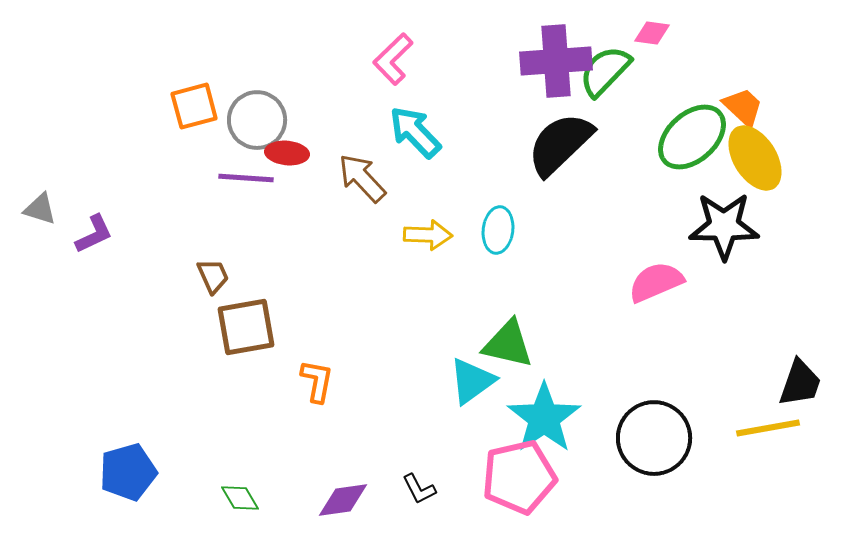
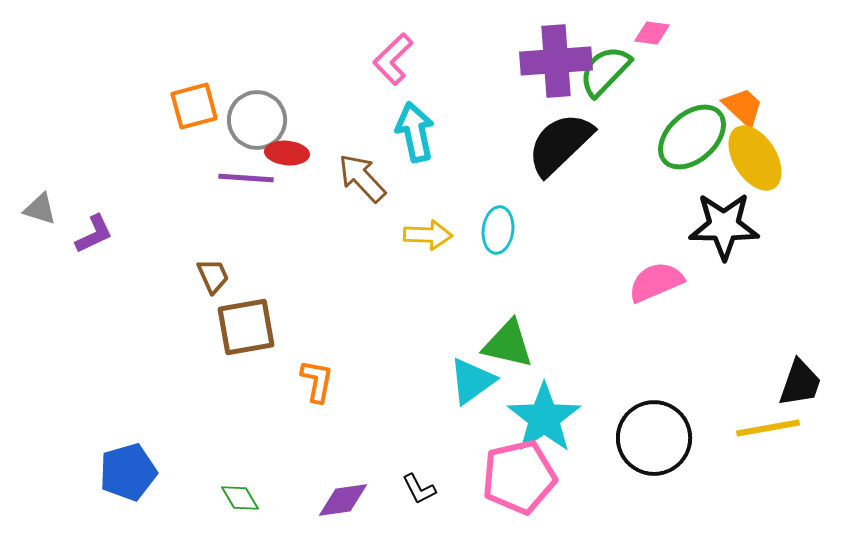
cyan arrow: rotated 32 degrees clockwise
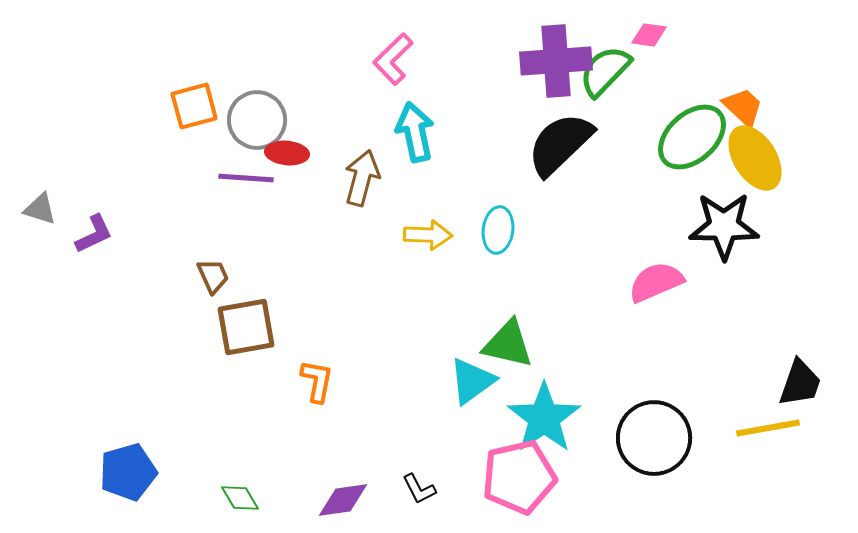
pink diamond: moved 3 px left, 2 px down
brown arrow: rotated 58 degrees clockwise
